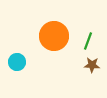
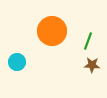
orange circle: moved 2 px left, 5 px up
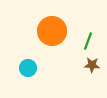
cyan circle: moved 11 px right, 6 px down
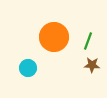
orange circle: moved 2 px right, 6 px down
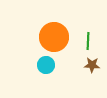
green line: rotated 18 degrees counterclockwise
cyan circle: moved 18 px right, 3 px up
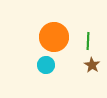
brown star: rotated 28 degrees clockwise
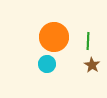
cyan circle: moved 1 px right, 1 px up
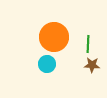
green line: moved 3 px down
brown star: rotated 28 degrees counterclockwise
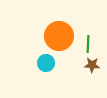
orange circle: moved 5 px right, 1 px up
cyan circle: moved 1 px left, 1 px up
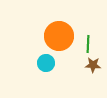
brown star: moved 1 px right
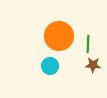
cyan circle: moved 4 px right, 3 px down
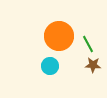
green line: rotated 30 degrees counterclockwise
